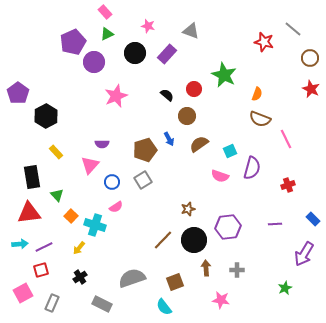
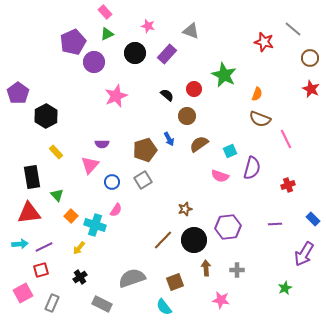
pink semicircle at (116, 207): moved 3 px down; rotated 24 degrees counterclockwise
brown star at (188, 209): moved 3 px left
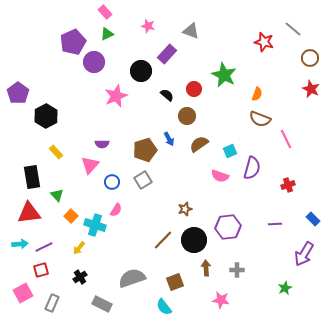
black circle at (135, 53): moved 6 px right, 18 px down
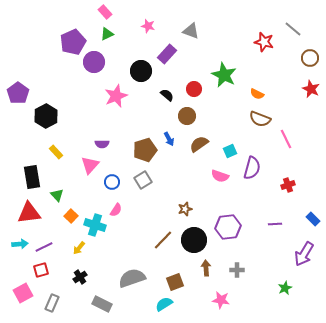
orange semicircle at (257, 94): rotated 96 degrees clockwise
cyan semicircle at (164, 307): moved 3 px up; rotated 96 degrees clockwise
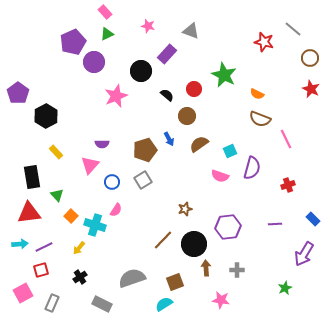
black circle at (194, 240): moved 4 px down
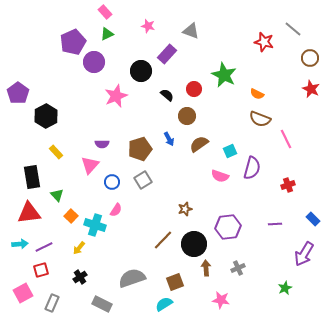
brown pentagon at (145, 150): moved 5 px left, 1 px up
gray cross at (237, 270): moved 1 px right, 2 px up; rotated 24 degrees counterclockwise
